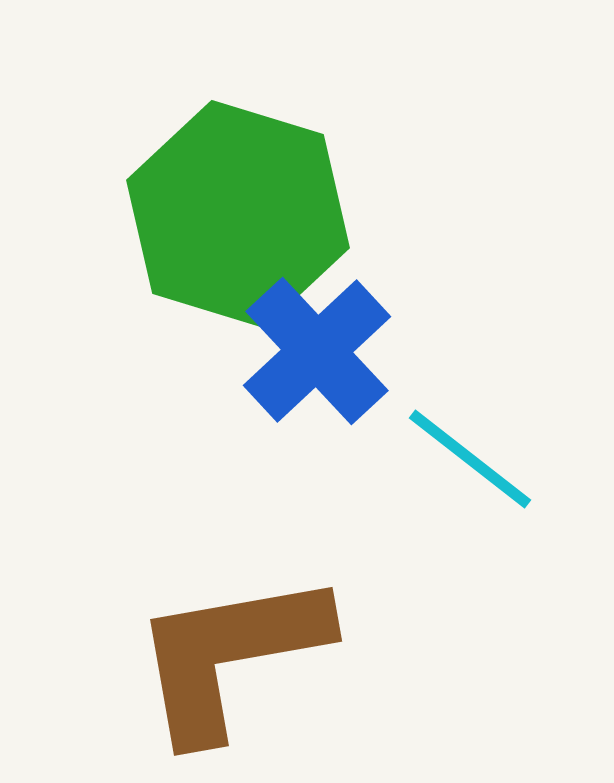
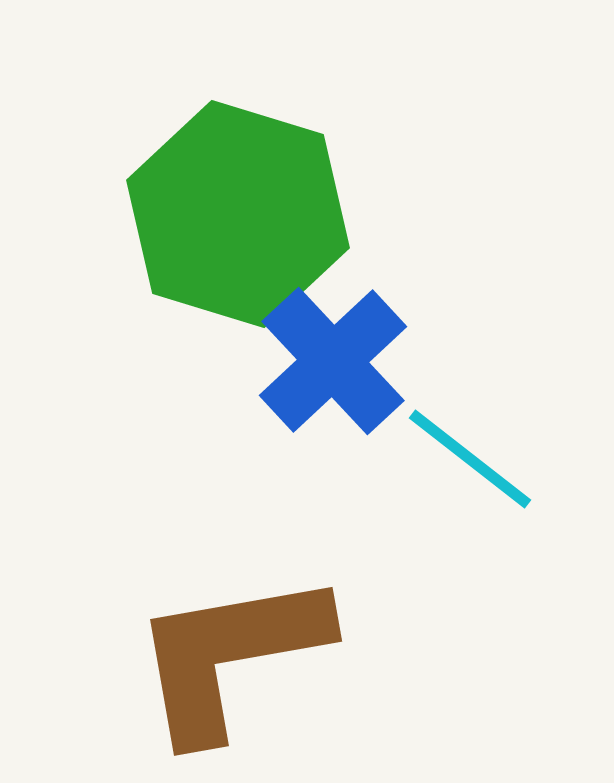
blue cross: moved 16 px right, 10 px down
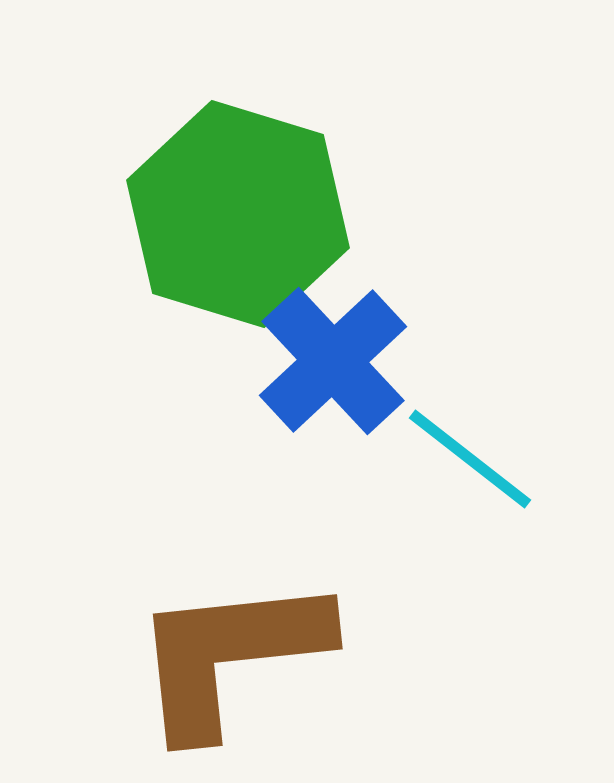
brown L-shape: rotated 4 degrees clockwise
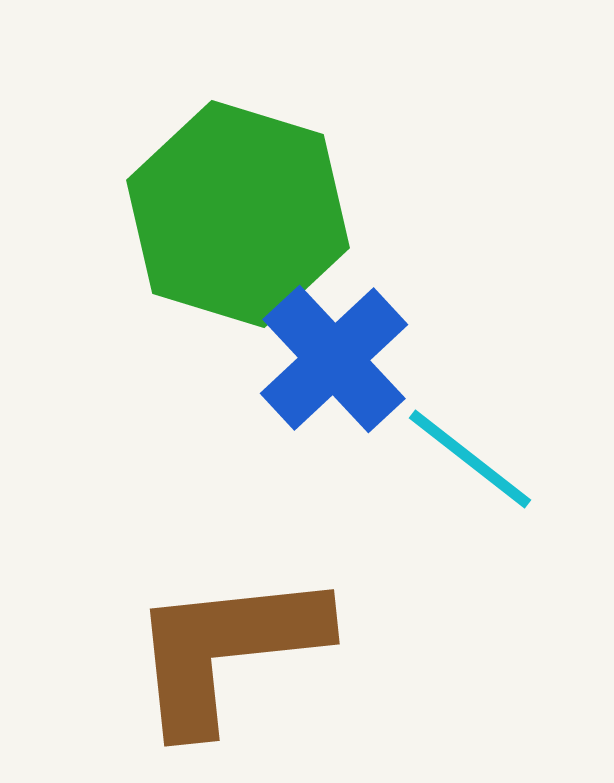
blue cross: moved 1 px right, 2 px up
brown L-shape: moved 3 px left, 5 px up
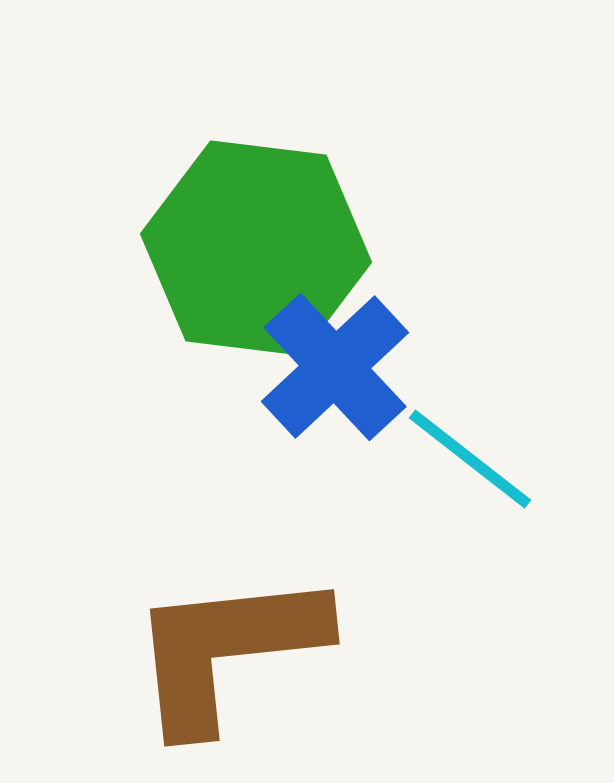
green hexagon: moved 18 px right, 34 px down; rotated 10 degrees counterclockwise
blue cross: moved 1 px right, 8 px down
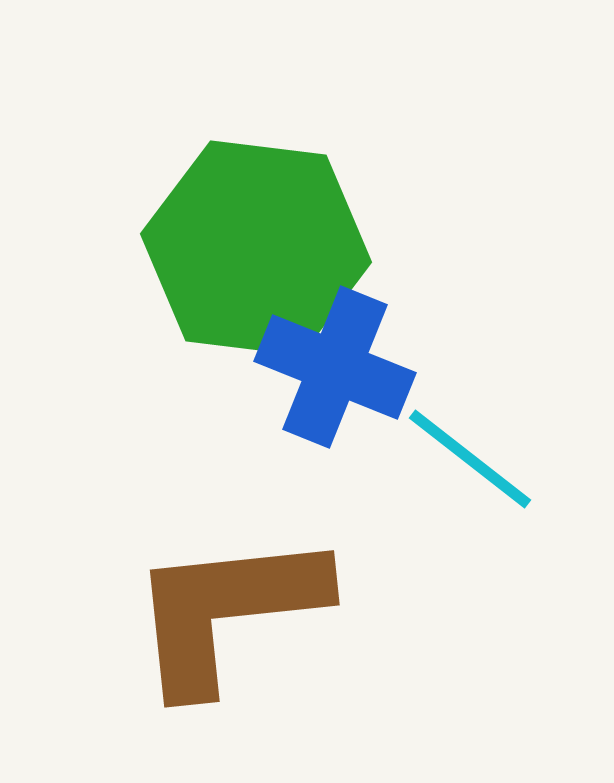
blue cross: rotated 25 degrees counterclockwise
brown L-shape: moved 39 px up
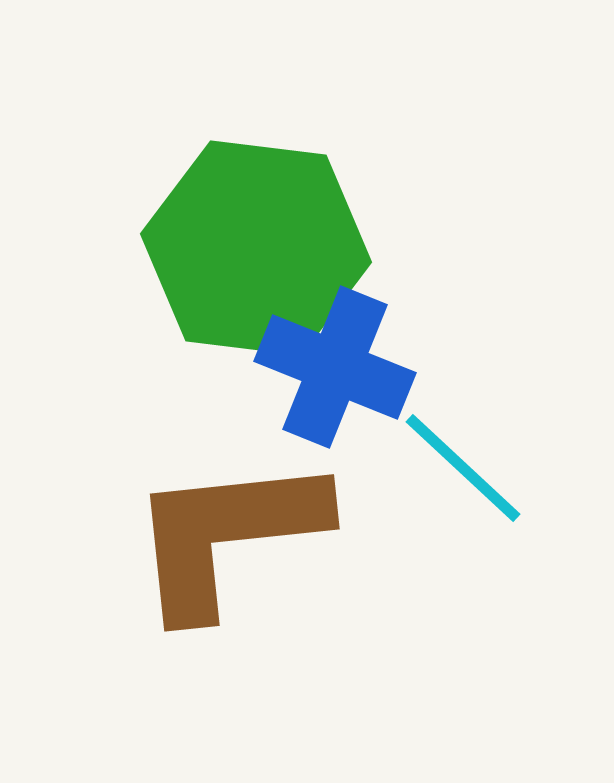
cyan line: moved 7 px left, 9 px down; rotated 5 degrees clockwise
brown L-shape: moved 76 px up
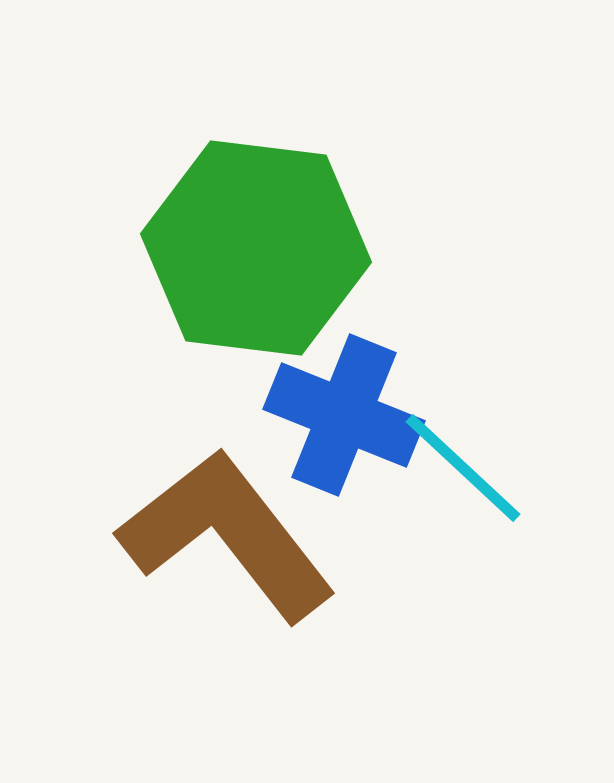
blue cross: moved 9 px right, 48 px down
brown L-shape: rotated 58 degrees clockwise
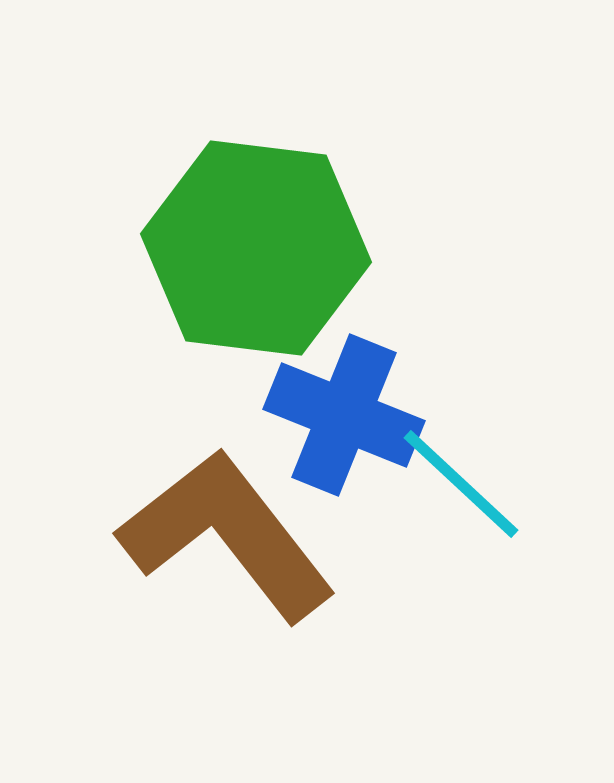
cyan line: moved 2 px left, 16 px down
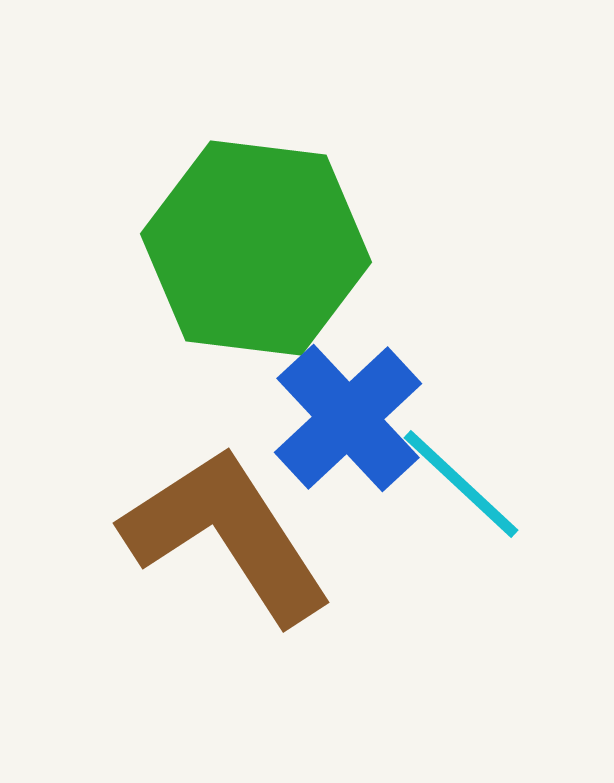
blue cross: moved 4 px right, 3 px down; rotated 25 degrees clockwise
brown L-shape: rotated 5 degrees clockwise
